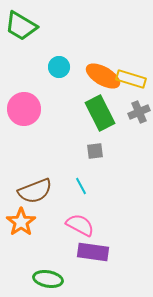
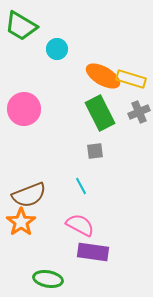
cyan circle: moved 2 px left, 18 px up
brown semicircle: moved 6 px left, 4 px down
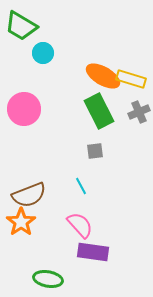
cyan circle: moved 14 px left, 4 px down
green rectangle: moved 1 px left, 2 px up
pink semicircle: rotated 20 degrees clockwise
